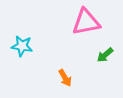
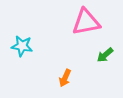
orange arrow: rotated 54 degrees clockwise
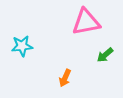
cyan star: rotated 15 degrees counterclockwise
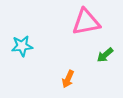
orange arrow: moved 3 px right, 1 px down
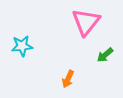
pink triangle: rotated 40 degrees counterclockwise
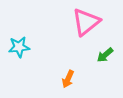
pink triangle: rotated 12 degrees clockwise
cyan star: moved 3 px left, 1 px down
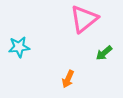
pink triangle: moved 2 px left, 3 px up
green arrow: moved 1 px left, 2 px up
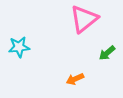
green arrow: moved 3 px right
orange arrow: moved 7 px right; rotated 42 degrees clockwise
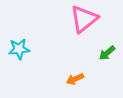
cyan star: moved 2 px down
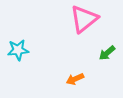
cyan star: moved 1 px left, 1 px down
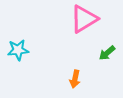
pink triangle: rotated 8 degrees clockwise
orange arrow: rotated 54 degrees counterclockwise
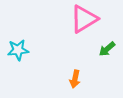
green arrow: moved 4 px up
